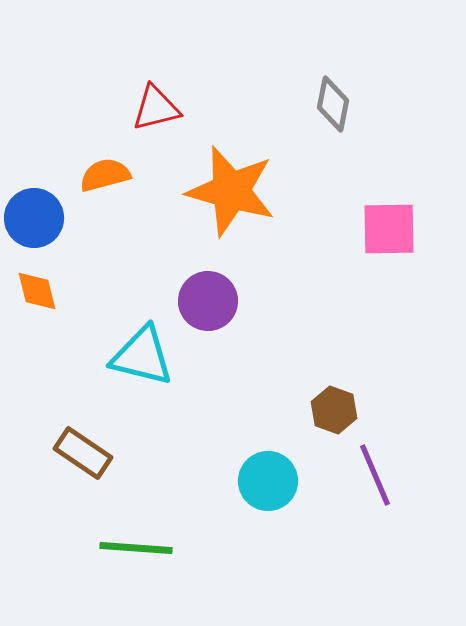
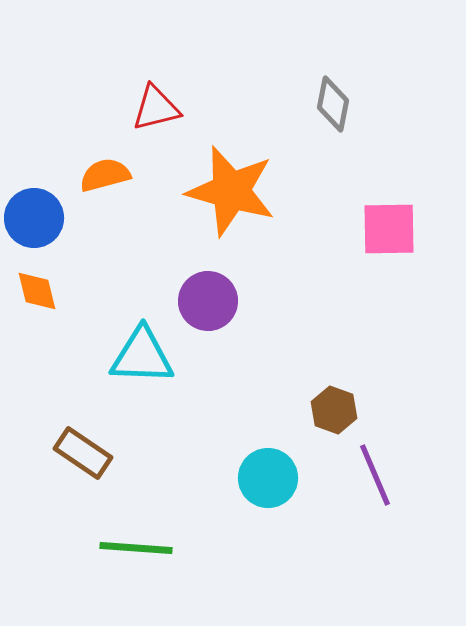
cyan triangle: rotated 12 degrees counterclockwise
cyan circle: moved 3 px up
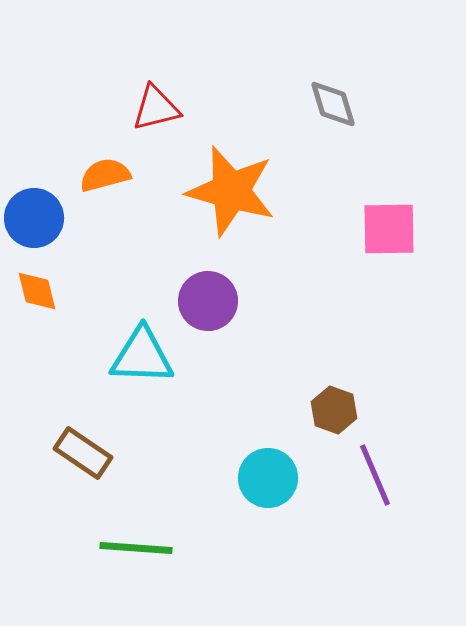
gray diamond: rotated 28 degrees counterclockwise
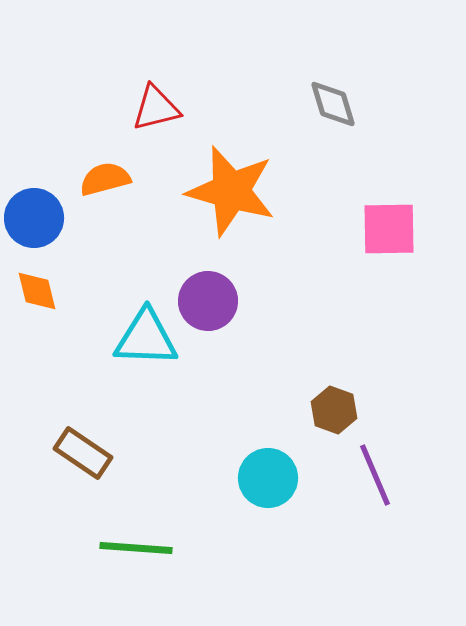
orange semicircle: moved 4 px down
cyan triangle: moved 4 px right, 18 px up
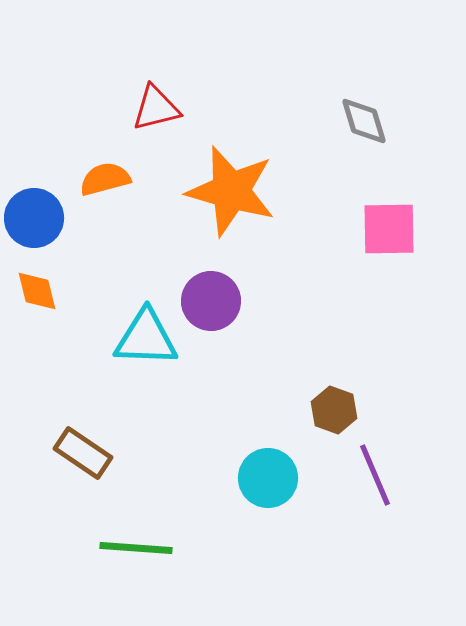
gray diamond: moved 31 px right, 17 px down
purple circle: moved 3 px right
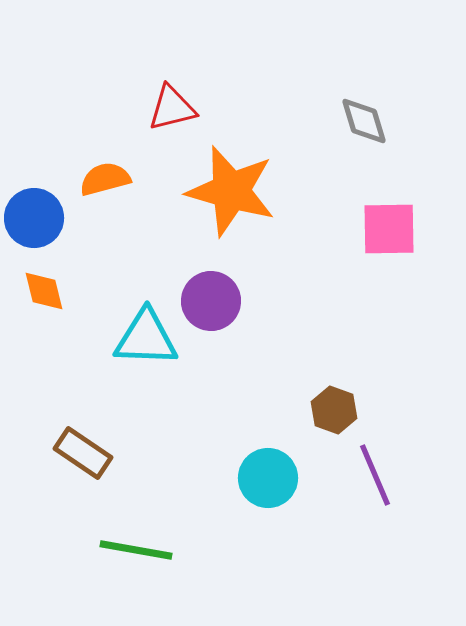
red triangle: moved 16 px right
orange diamond: moved 7 px right
green line: moved 2 px down; rotated 6 degrees clockwise
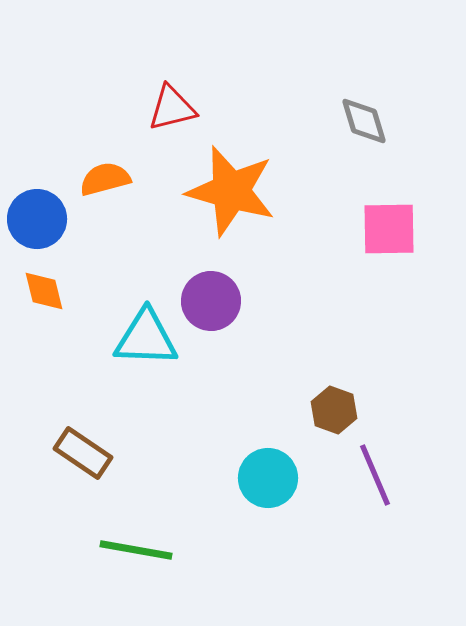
blue circle: moved 3 px right, 1 px down
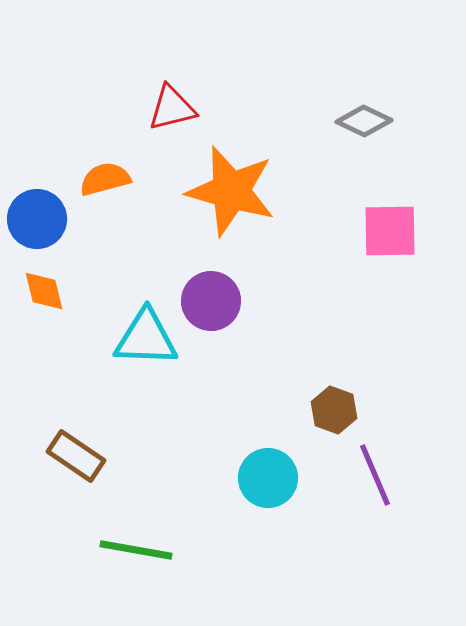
gray diamond: rotated 48 degrees counterclockwise
pink square: moved 1 px right, 2 px down
brown rectangle: moved 7 px left, 3 px down
